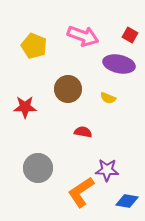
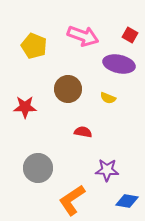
orange L-shape: moved 9 px left, 8 px down
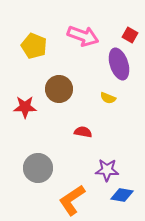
purple ellipse: rotated 60 degrees clockwise
brown circle: moved 9 px left
blue diamond: moved 5 px left, 6 px up
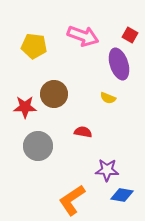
yellow pentagon: rotated 15 degrees counterclockwise
brown circle: moved 5 px left, 5 px down
gray circle: moved 22 px up
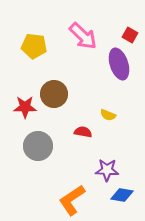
pink arrow: rotated 24 degrees clockwise
yellow semicircle: moved 17 px down
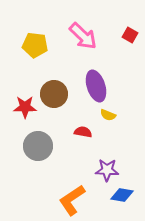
yellow pentagon: moved 1 px right, 1 px up
purple ellipse: moved 23 px left, 22 px down
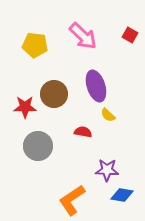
yellow semicircle: rotated 21 degrees clockwise
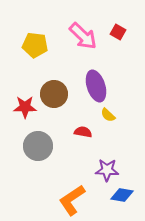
red square: moved 12 px left, 3 px up
